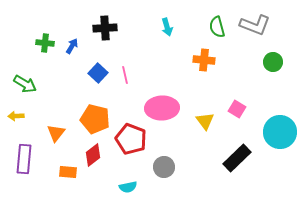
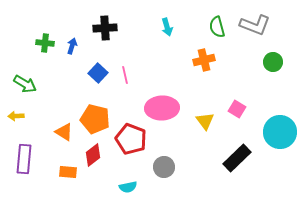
blue arrow: rotated 14 degrees counterclockwise
orange cross: rotated 20 degrees counterclockwise
orange triangle: moved 8 px right, 1 px up; rotated 36 degrees counterclockwise
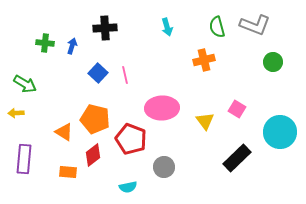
yellow arrow: moved 3 px up
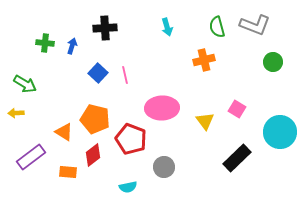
purple rectangle: moved 7 px right, 2 px up; rotated 48 degrees clockwise
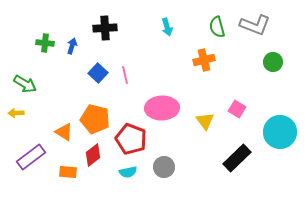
cyan semicircle: moved 15 px up
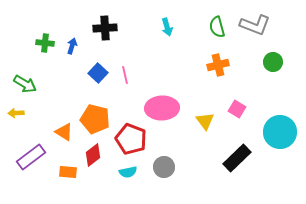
orange cross: moved 14 px right, 5 px down
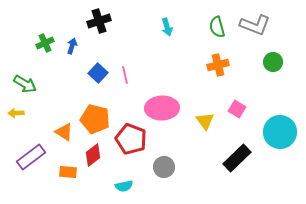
black cross: moved 6 px left, 7 px up; rotated 15 degrees counterclockwise
green cross: rotated 30 degrees counterclockwise
cyan semicircle: moved 4 px left, 14 px down
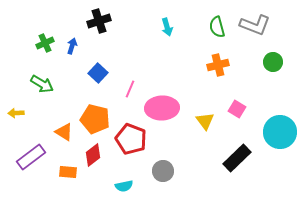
pink line: moved 5 px right, 14 px down; rotated 36 degrees clockwise
green arrow: moved 17 px right
gray circle: moved 1 px left, 4 px down
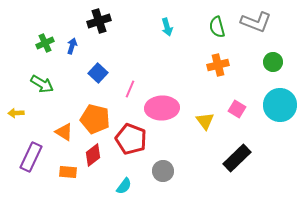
gray L-shape: moved 1 px right, 3 px up
cyan circle: moved 27 px up
purple rectangle: rotated 28 degrees counterclockwise
cyan semicircle: rotated 42 degrees counterclockwise
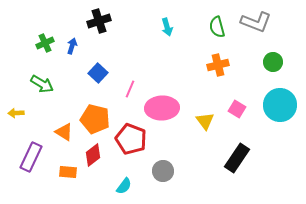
black rectangle: rotated 12 degrees counterclockwise
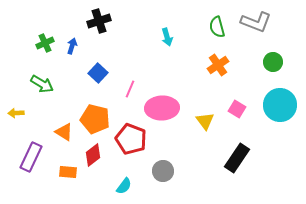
cyan arrow: moved 10 px down
orange cross: rotated 20 degrees counterclockwise
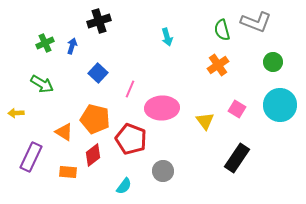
green semicircle: moved 5 px right, 3 px down
